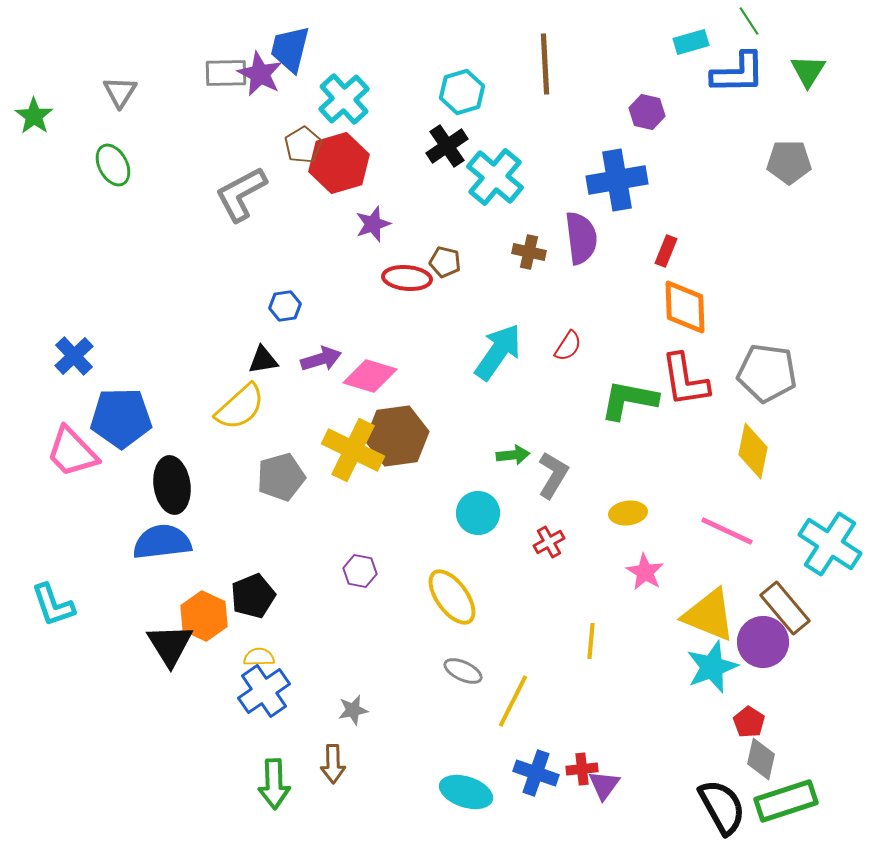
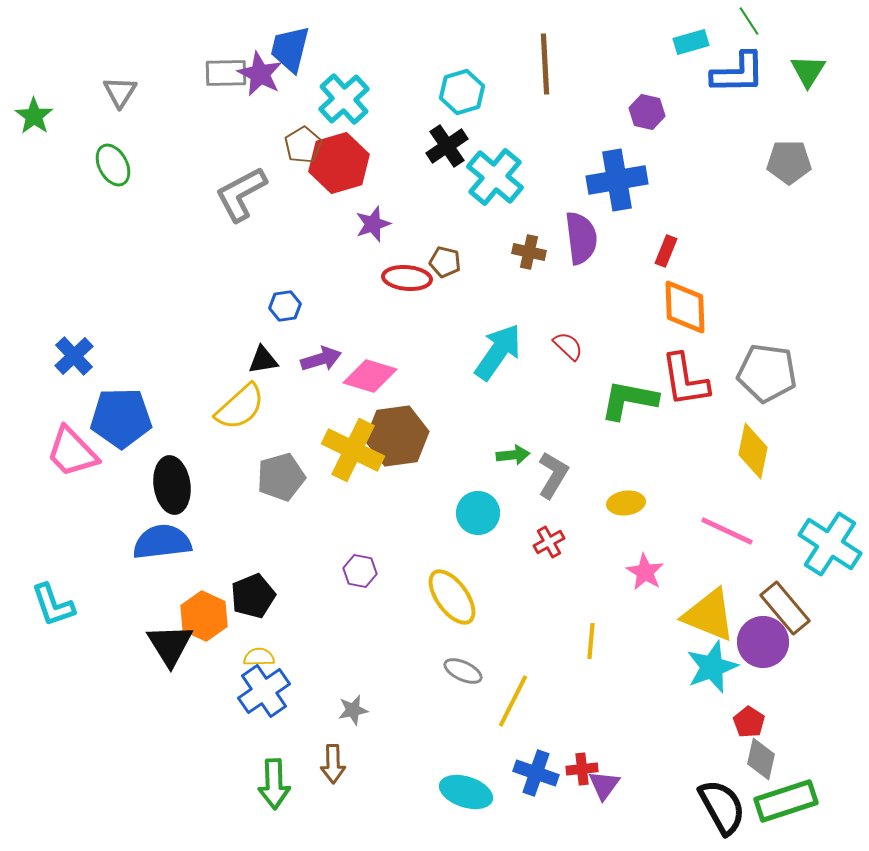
red semicircle at (568, 346): rotated 80 degrees counterclockwise
yellow ellipse at (628, 513): moved 2 px left, 10 px up
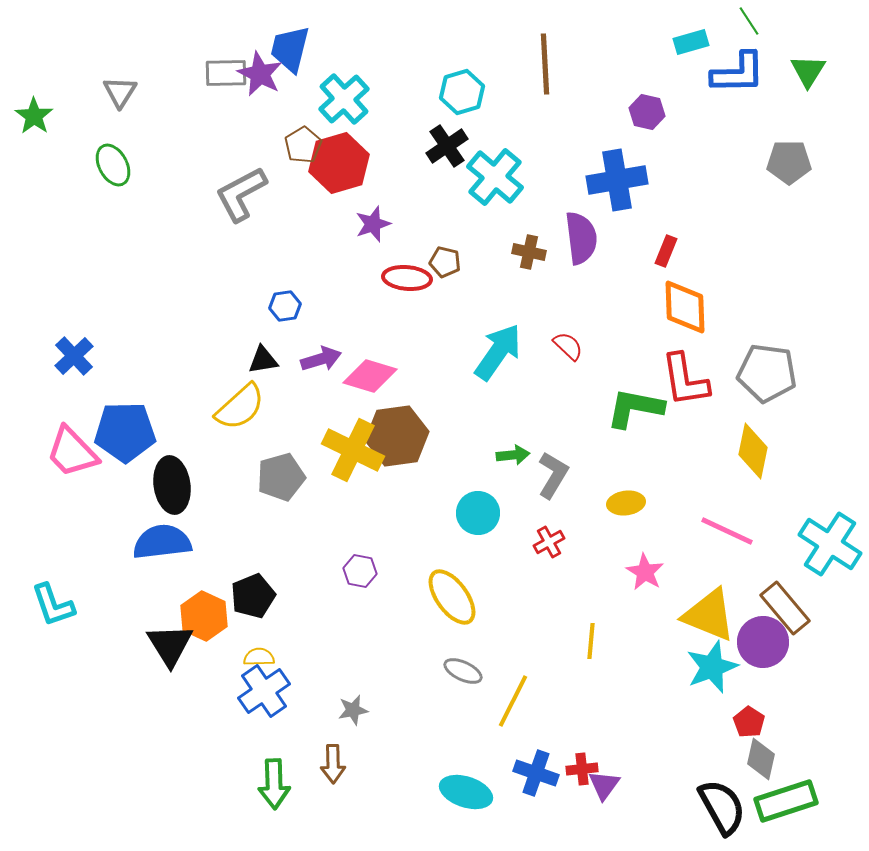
green L-shape at (629, 400): moved 6 px right, 8 px down
blue pentagon at (121, 418): moved 4 px right, 14 px down
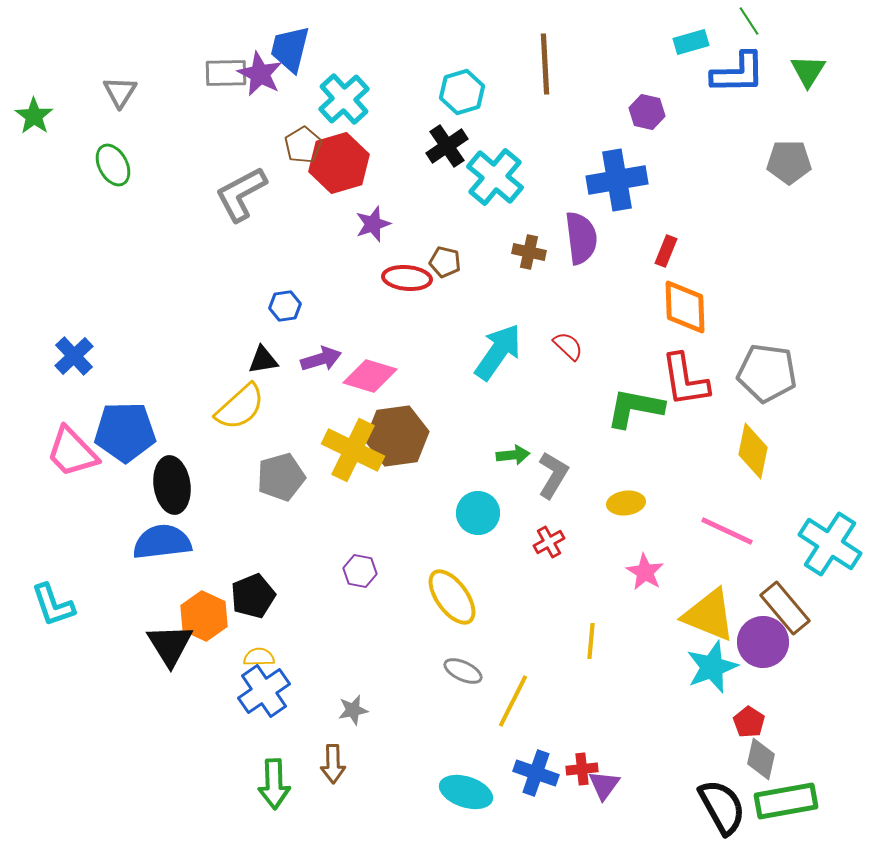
green rectangle at (786, 801): rotated 8 degrees clockwise
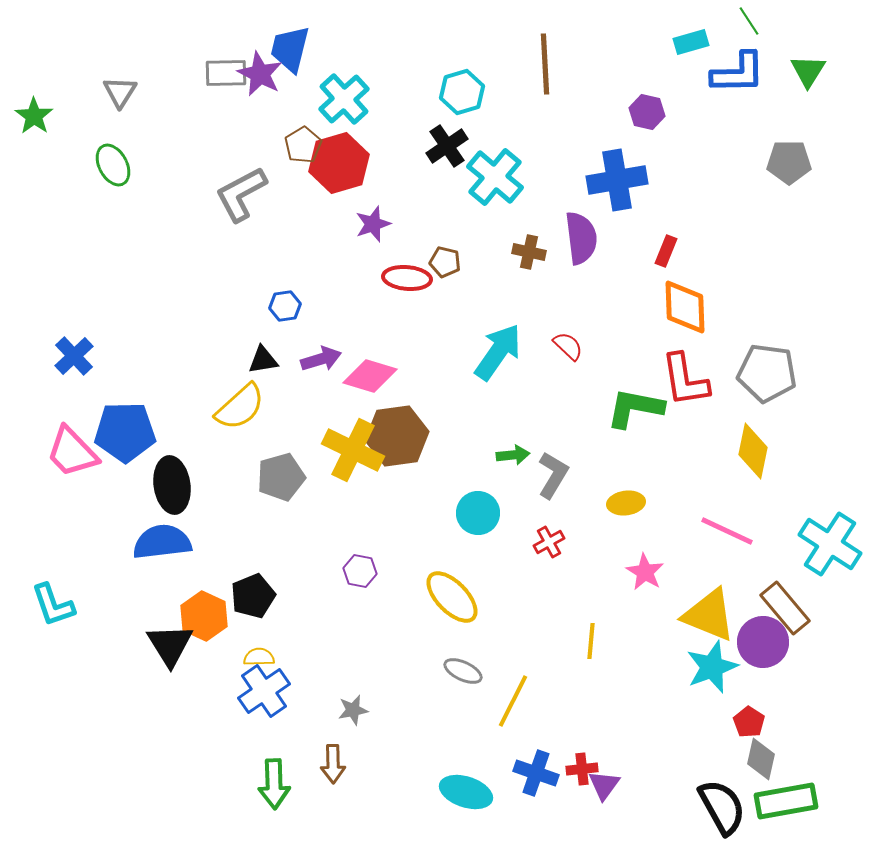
yellow ellipse at (452, 597): rotated 8 degrees counterclockwise
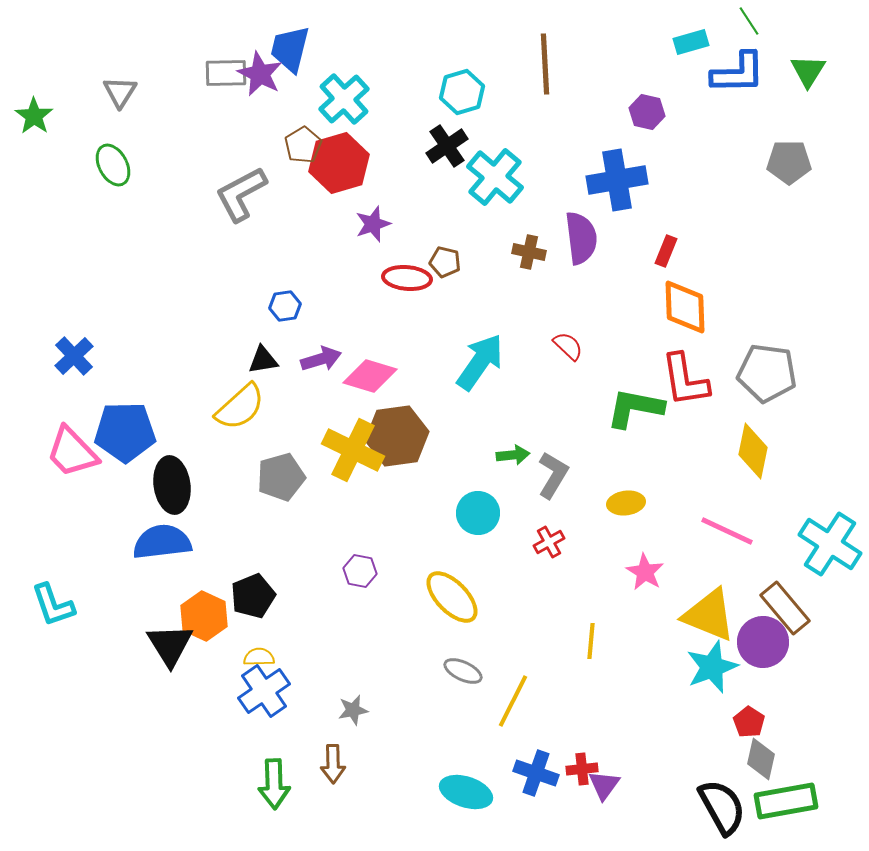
cyan arrow at (498, 352): moved 18 px left, 10 px down
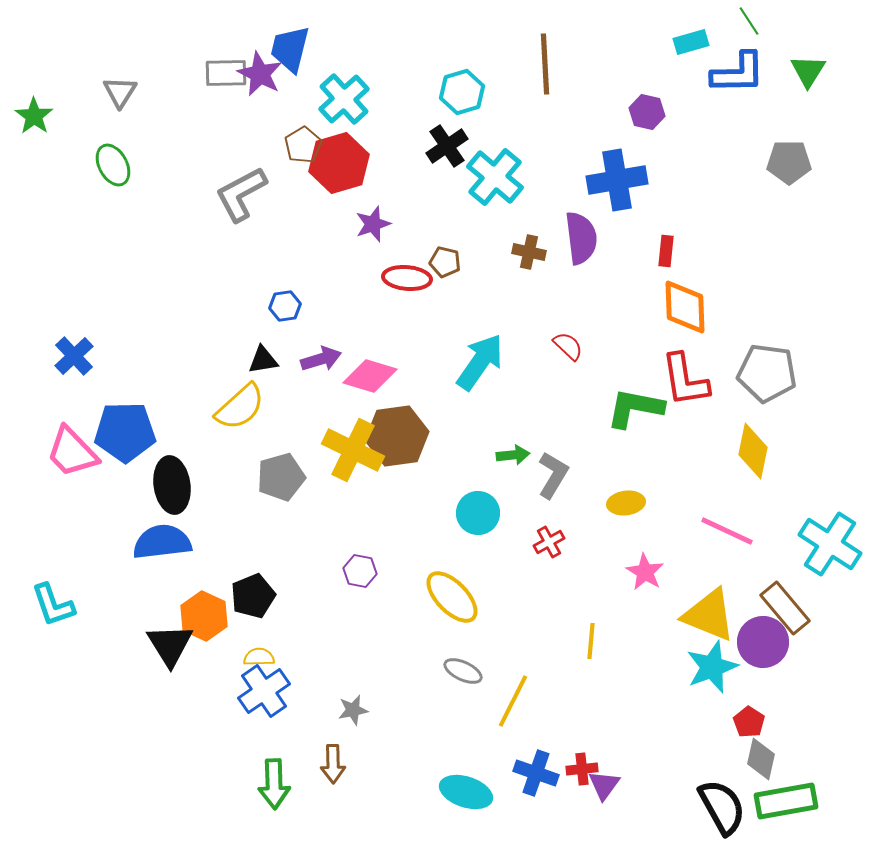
red rectangle at (666, 251): rotated 16 degrees counterclockwise
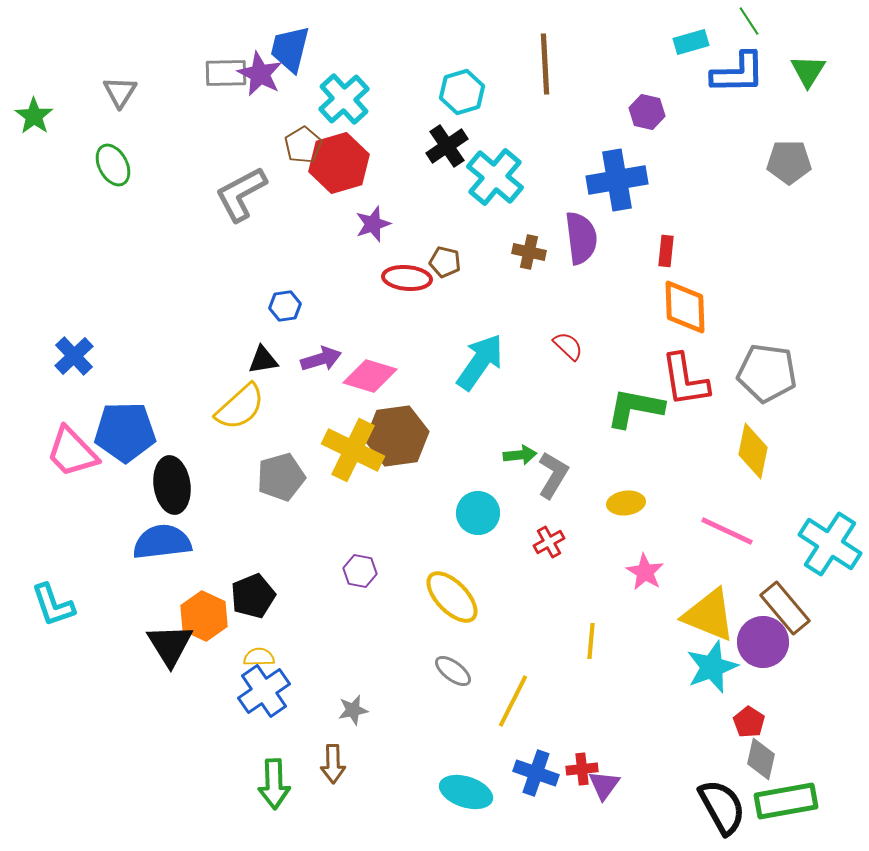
green arrow at (513, 455): moved 7 px right
gray ellipse at (463, 671): moved 10 px left; rotated 12 degrees clockwise
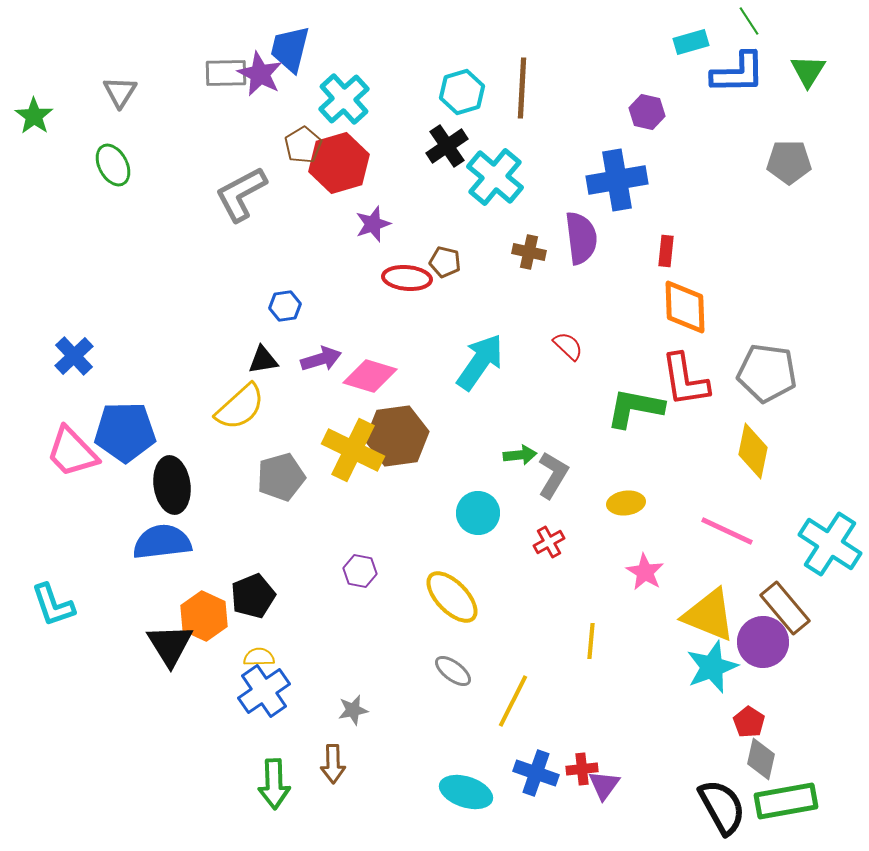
brown line at (545, 64): moved 23 px left, 24 px down; rotated 6 degrees clockwise
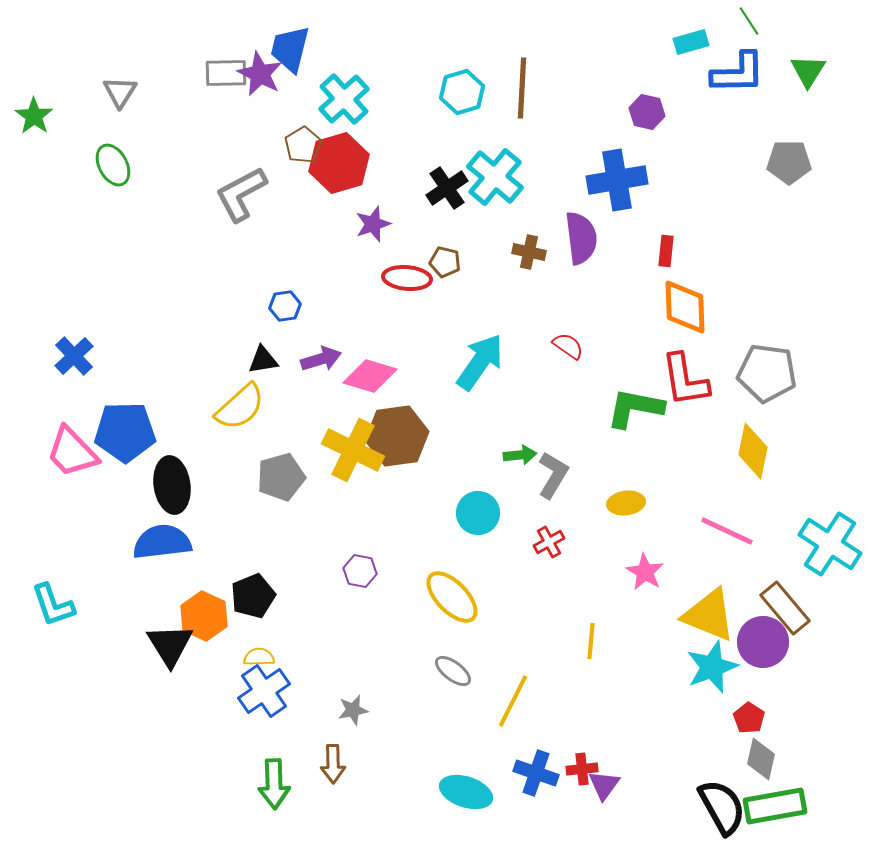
black cross at (447, 146): moved 42 px down
red semicircle at (568, 346): rotated 8 degrees counterclockwise
red pentagon at (749, 722): moved 4 px up
green rectangle at (786, 801): moved 11 px left, 5 px down
